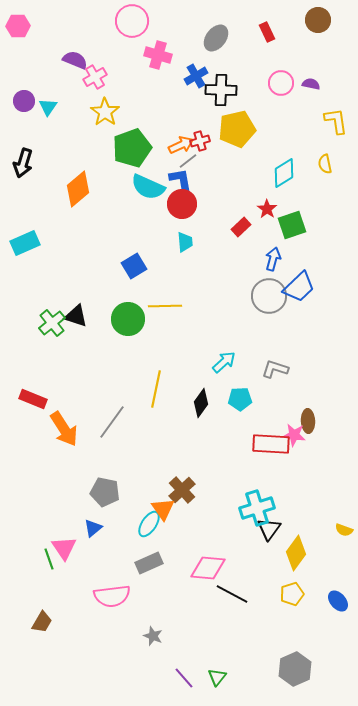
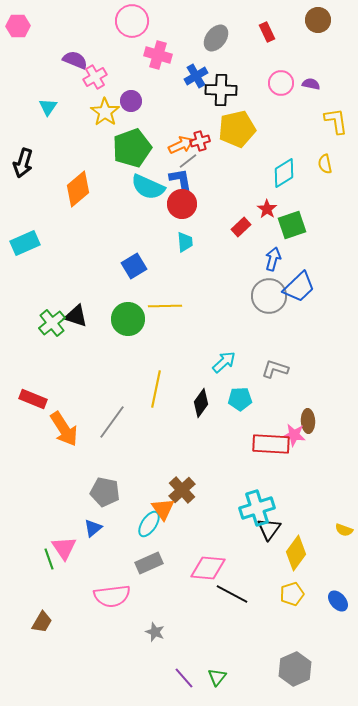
purple circle at (24, 101): moved 107 px right
gray star at (153, 636): moved 2 px right, 4 px up
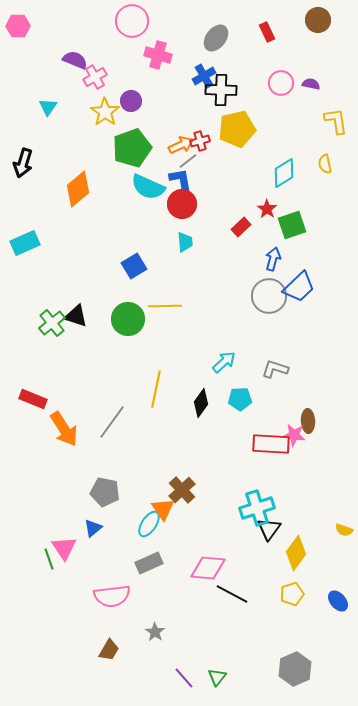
blue cross at (196, 76): moved 8 px right
brown trapezoid at (42, 622): moved 67 px right, 28 px down
gray star at (155, 632): rotated 12 degrees clockwise
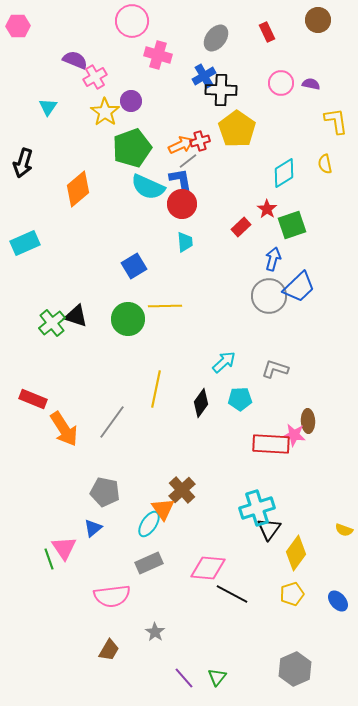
yellow pentagon at (237, 129): rotated 24 degrees counterclockwise
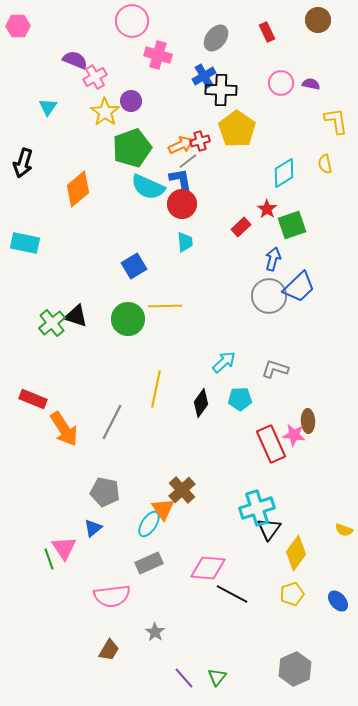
cyan rectangle at (25, 243): rotated 36 degrees clockwise
gray line at (112, 422): rotated 9 degrees counterclockwise
red rectangle at (271, 444): rotated 63 degrees clockwise
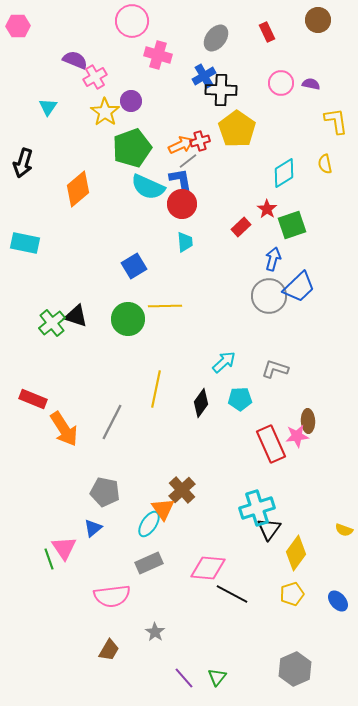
pink star at (294, 435): moved 3 px right, 1 px down; rotated 15 degrees counterclockwise
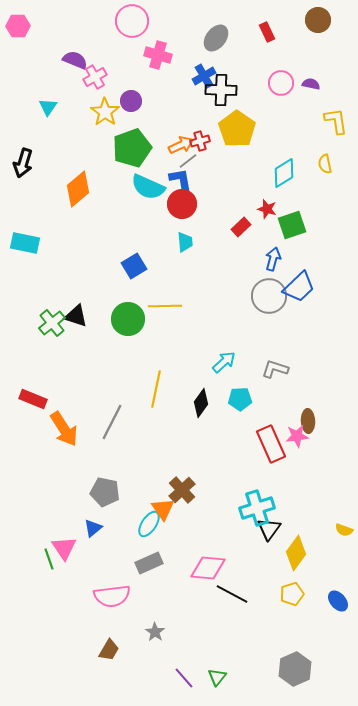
red star at (267, 209): rotated 18 degrees counterclockwise
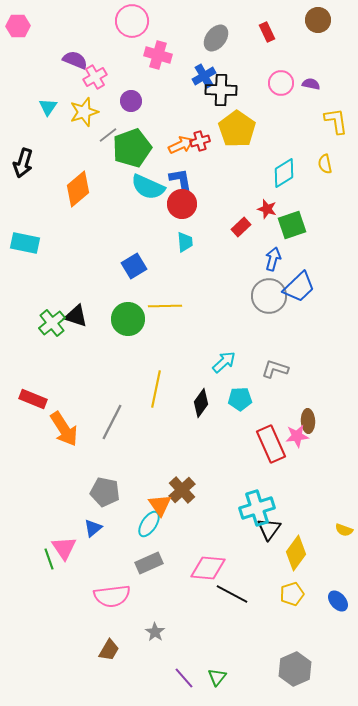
yellow star at (105, 112): moved 21 px left; rotated 20 degrees clockwise
gray line at (188, 161): moved 80 px left, 26 px up
orange triangle at (163, 509): moved 3 px left, 4 px up
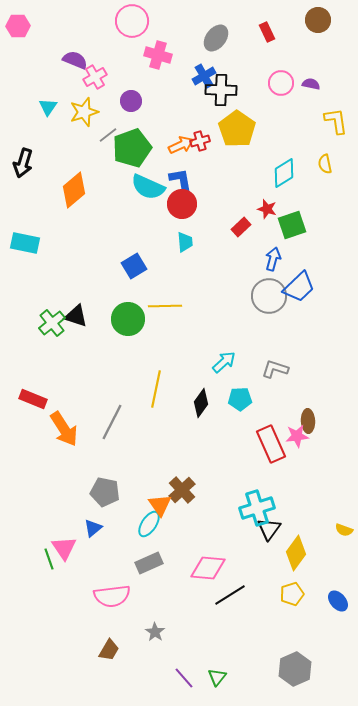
orange diamond at (78, 189): moved 4 px left, 1 px down
black line at (232, 594): moved 2 px left, 1 px down; rotated 60 degrees counterclockwise
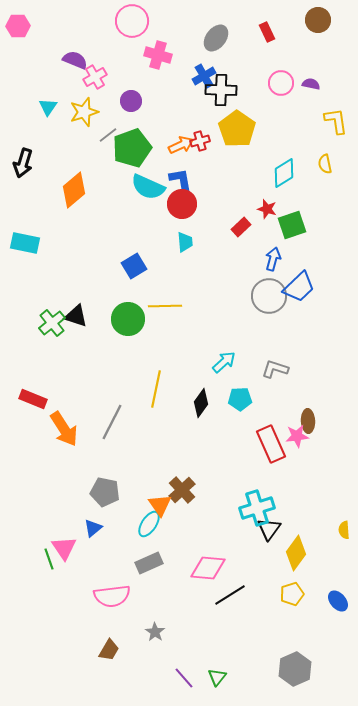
yellow semicircle at (344, 530): rotated 66 degrees clockwise
